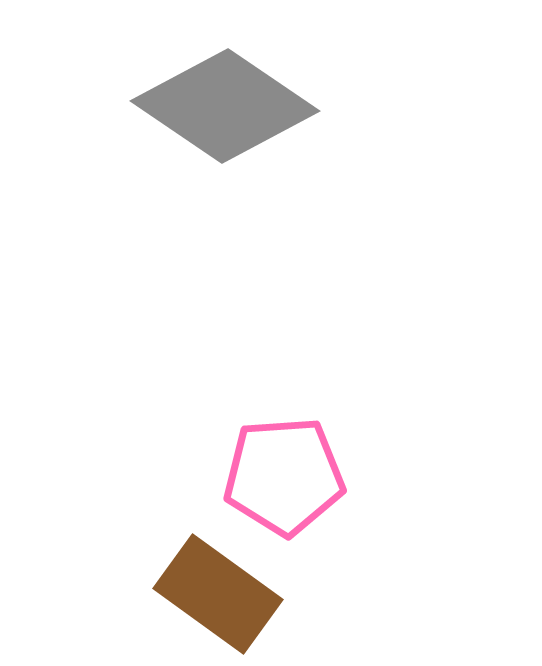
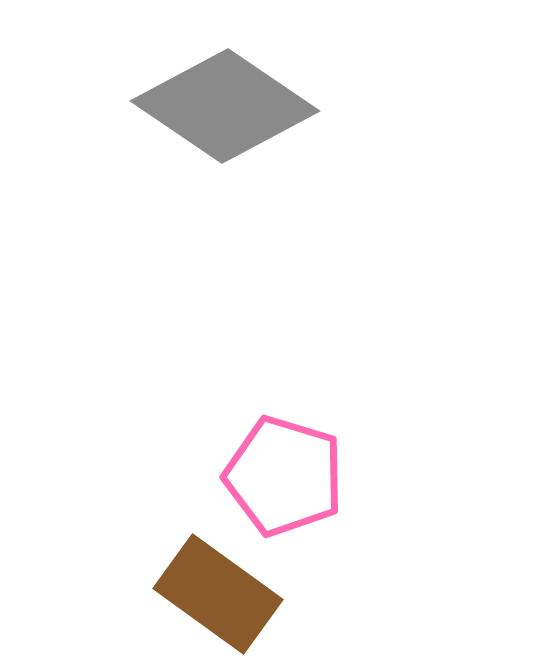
pink pentagon: rotated 21 degrees clockwise
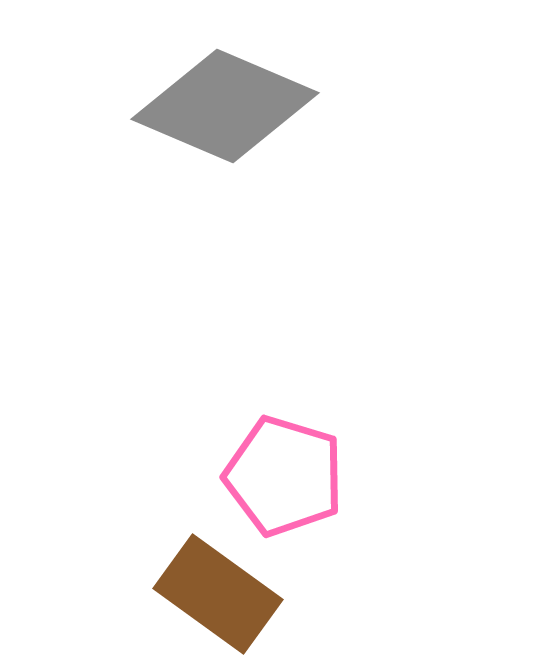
gray diamond: rotated 11 degrees counterclockwise
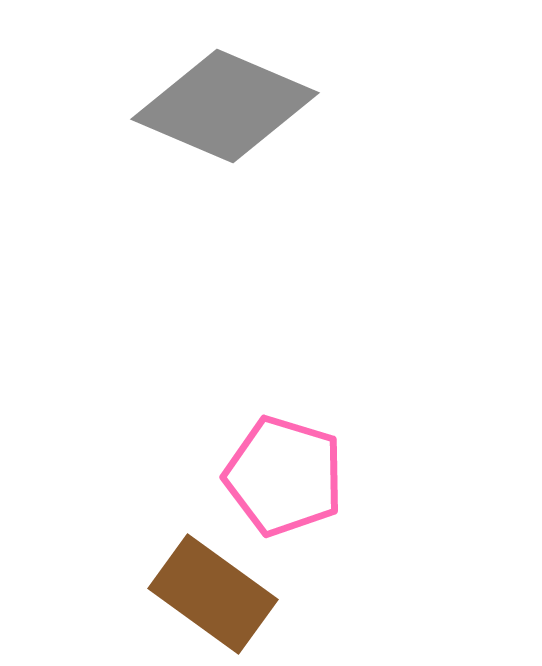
brown rectangle: moved 5 px left
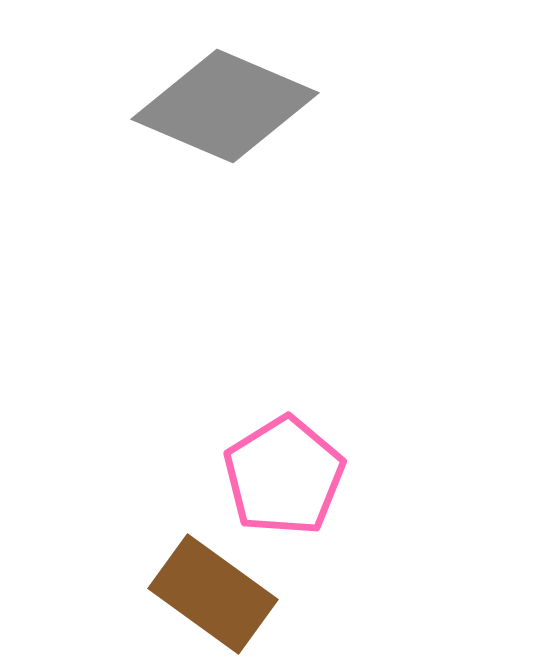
pink pentagon: rotated 23 degrees clockwise
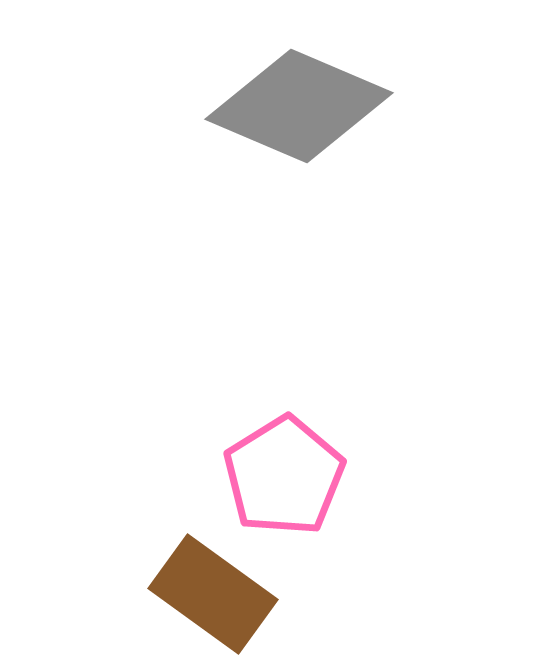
gray diamond: moved 74 px right
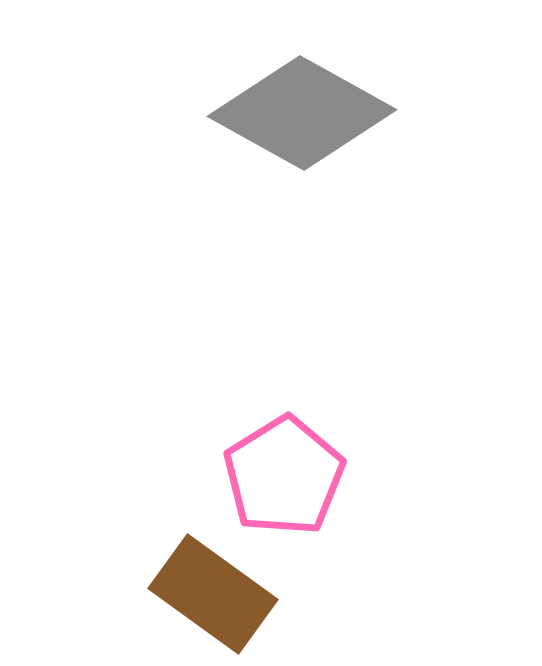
gray diamond: moved 3 px right, 7 px down; rotated 6 degrees clockwise
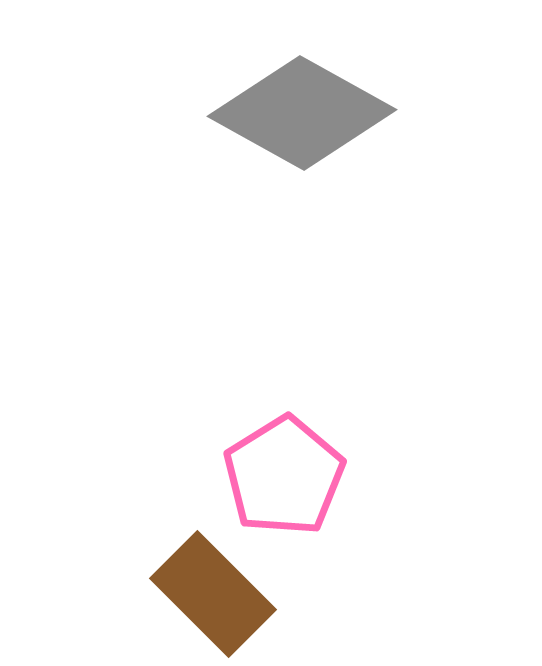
brown rectangle: rotated 9 degrees clockwise
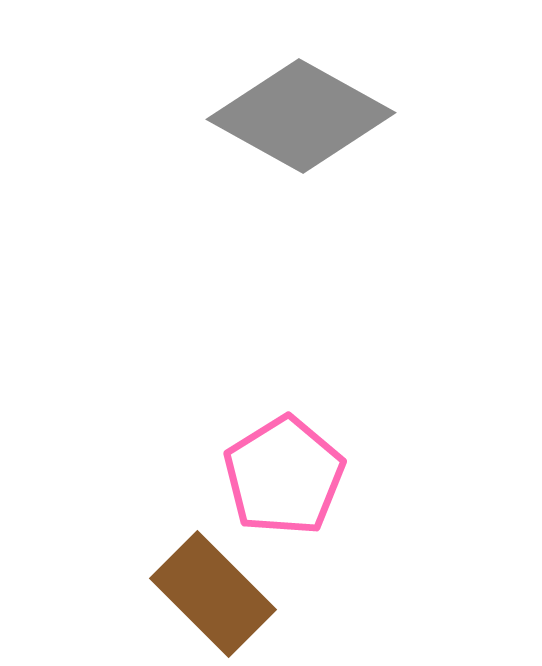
gray diamond: moved 1 px left, 3 px down
